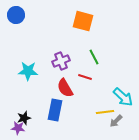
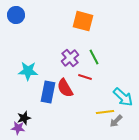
purple cross: moved 9 px right, 3 px up; rotated 18 degrees counterclockwise
blue rectangle: moved 7 px left, 18 px up
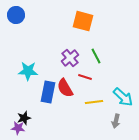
green line: moved 2 px right, 1 px up
yellow line: moved 11 px left, 10 px up
gray arrow: rotated 32 degrees counterclockwise
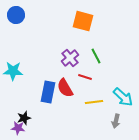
cyan star: moved 15 px left
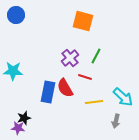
green line: rotated 56 degrees clockwise
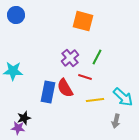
green line: moved 1 px right, 1 px down
yellow line: moved 1 px right, 2 px up
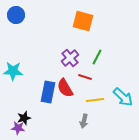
gray arrow: moved 32 px left
